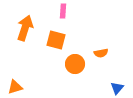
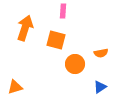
blue triangle: moved 17 px left, 1 px up; rotated 16 degrees clockwise
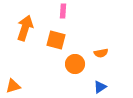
orange triangle: moved 2 px left, 1 px up
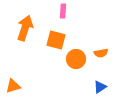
orange circle: moved 1 px right, 5 px up
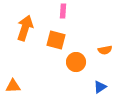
orange semicircle: moved 4 px right, 3 px up
orange circle: moved 3 px down
orange triangle: rotated 14 degrees clockwise
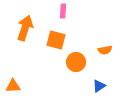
blue triangle: moved 1 px left, 1 px up
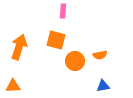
orange arrow: moved 6 px left, 19 px down
orange semicircle: moved 5 px left, 5 px down
orange circle: moved 1 px left, 1 px up
blue triangle: moved 4 px right; rotated 24 degrees clockwise
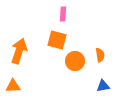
pink rectangle: moved 3 px down
orange square: moved 1 px right
orange arrow: moved 4 px down
orange semicircle: rotated 88 degrees counterclockwise
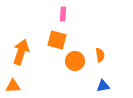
orange arrow: moved 2 px right, 1 px down
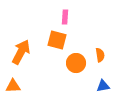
pink rectangle: moved 2 px right, 3 px down
orange arrow: rotated 10 degrees clockwise
orange circle: moved 1 px right, 2 px down
